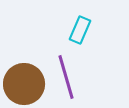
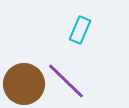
purple line: moved 4 px down; rotated 30 degrees counterclockwise
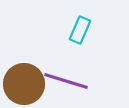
purple line: rotated 27 degrees counterclockwise
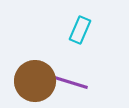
brown circle: moved 11 px right, 3 px up
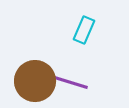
cyan rectangle: moved 4 px right
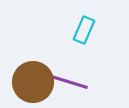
brown circle: moved 2 px left, 1 px down
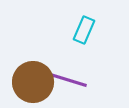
purple line: moved 1 px left, 2 px up
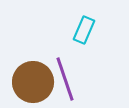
purple line: rotated 54 degrees clockwise
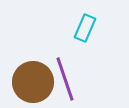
cyan rectangle: moved 1 px right, 2 px up
